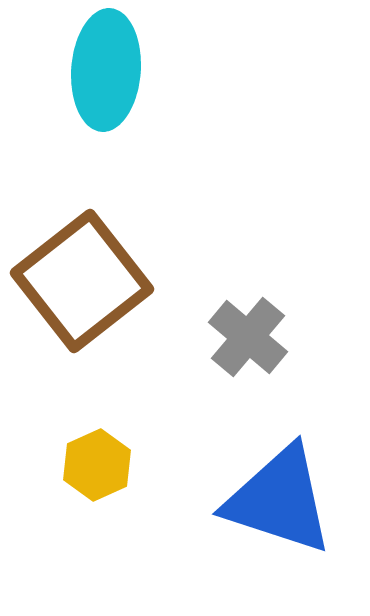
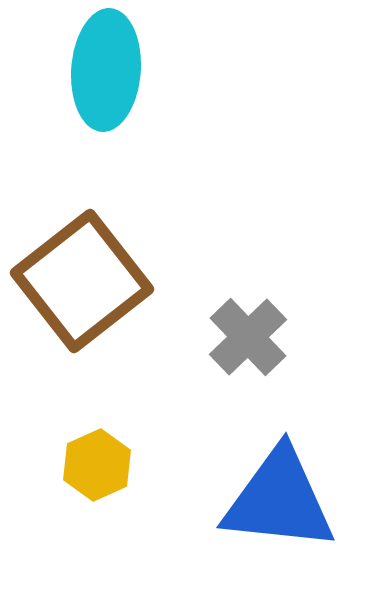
gray cross: rotated 6 degrees clockwise
blue triangle: rotated 12 degrees counterclockwise
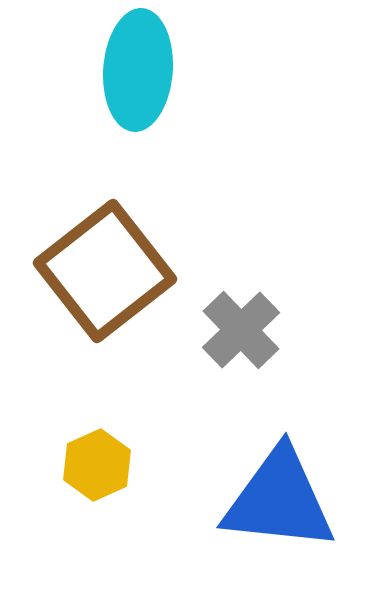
cyan ellipse: moved 32 px right
brown square: moved 23 px right, 10 px up
gray cross: moved 7 px left, 7 px up
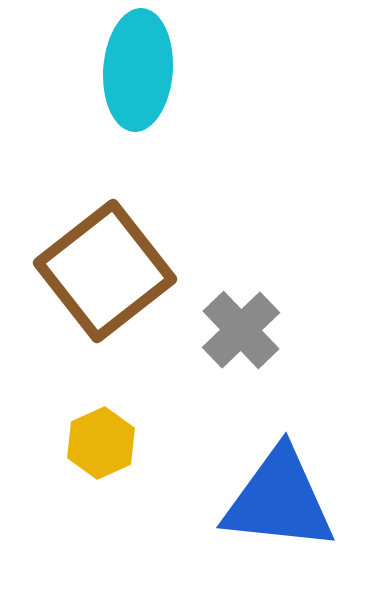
yellow hexagon: moved 4 px right, 22 px up
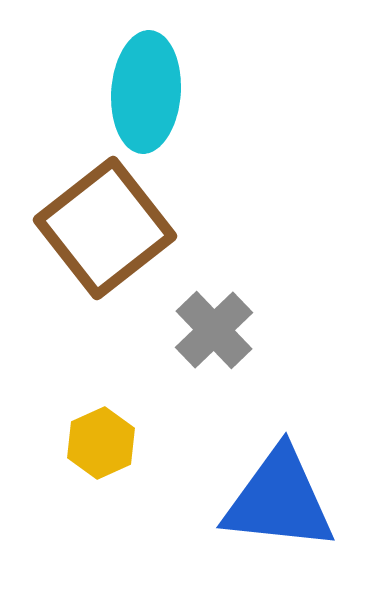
cyan ellipse: moved 8 px right, 22 px down
brown square: moved 43 px up
gray cross: moved 27 px left
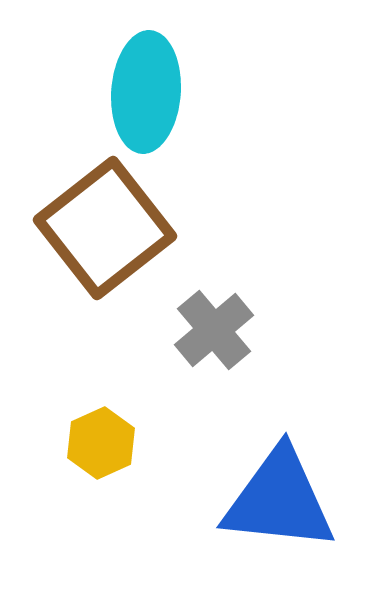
gray cross: rotated 4 degrees clockwise
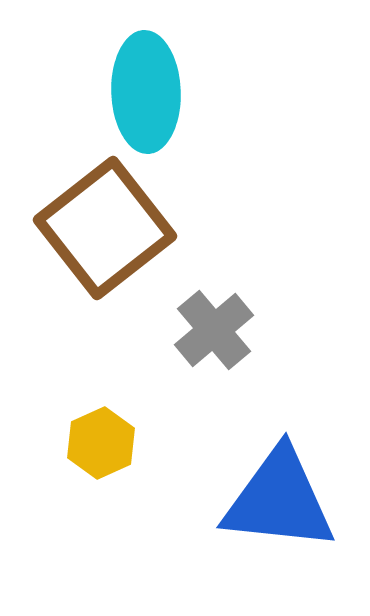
cyan ellipse: rotated 6 degrees counterclockwise
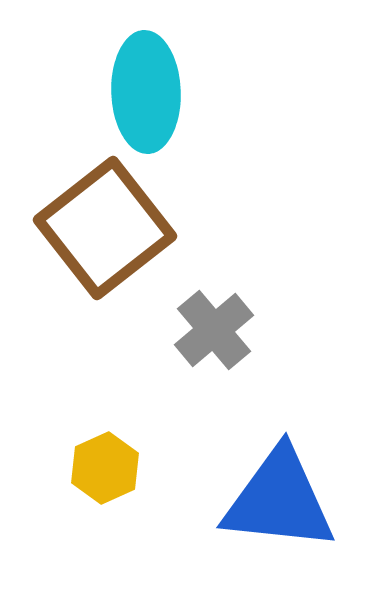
yellow hexagon: moved 4 px right, 25 px down
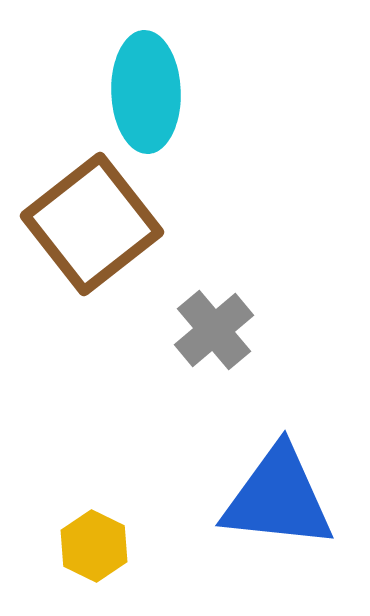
brown square: moved 13 px left, 4 px up
yellow hexagon: moved 11 px left, 78 px down; rotated 10 degrees counterclockwise
blue triangle: moved 1 px left, 2 px up
